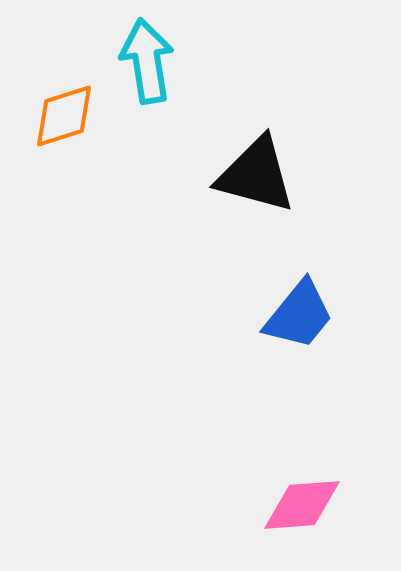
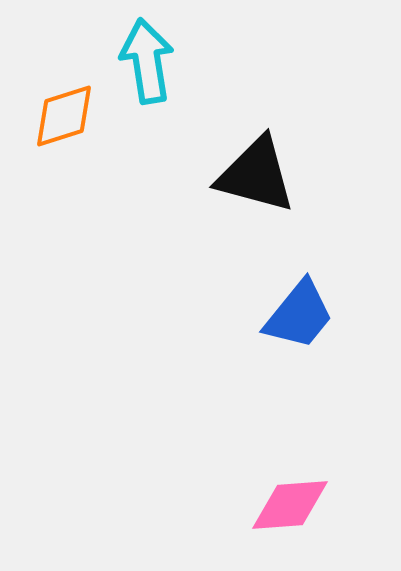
pink diamond: moved 12 px left
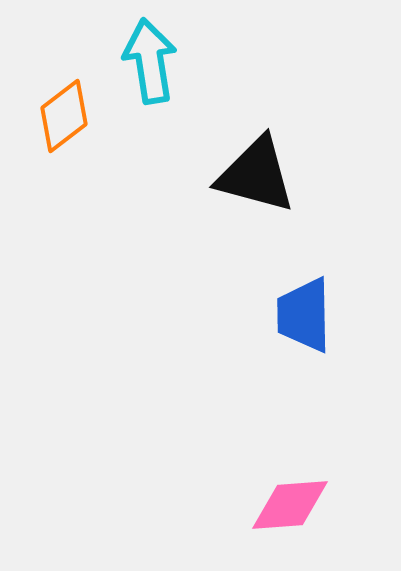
cyan arrow: moved 3 px right
orange diamond: rotated 20 degrees counterclockwise
blue trapezoid: moved 5 px right; rotated 140 degrees clockwise
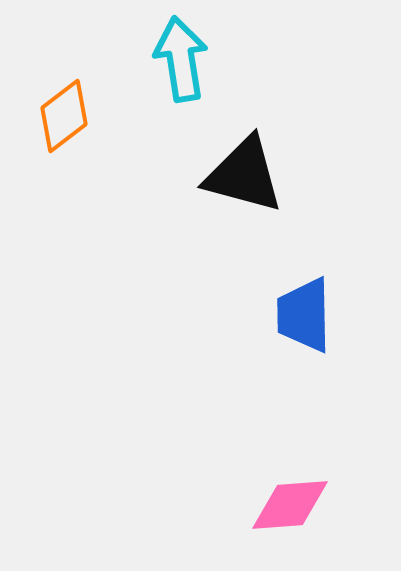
cyan arrow: moved 31 px right, 2 px up
black triangle: moved 12 px left
